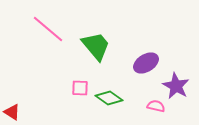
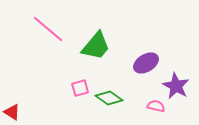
green trapezoid: rotated 80 degrees clockwise
pink square: rotated 18 degrees counterclockwise
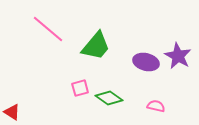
purple ellipse: moved 1 px up; rotated 45 degrees clockwise
purple star: moved 2 px right, 30 px up
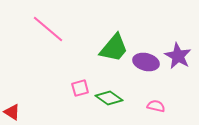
green trapezoid: moved 18 px right, 2 px down
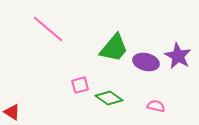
pink square: moved 3 px up
